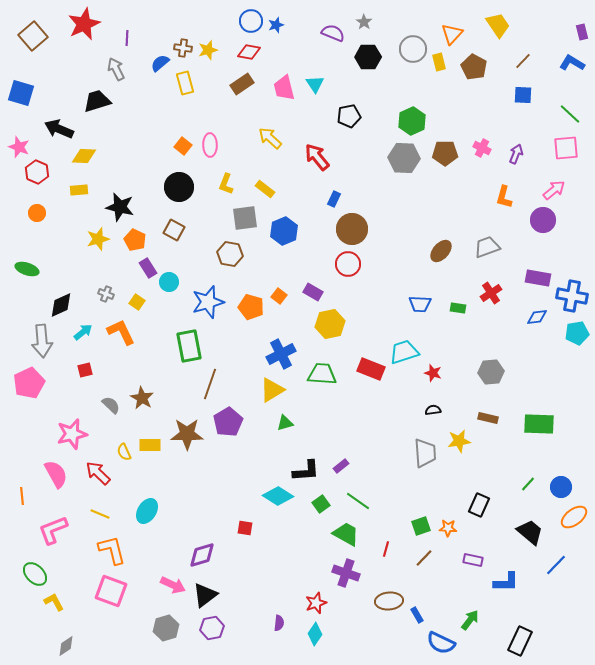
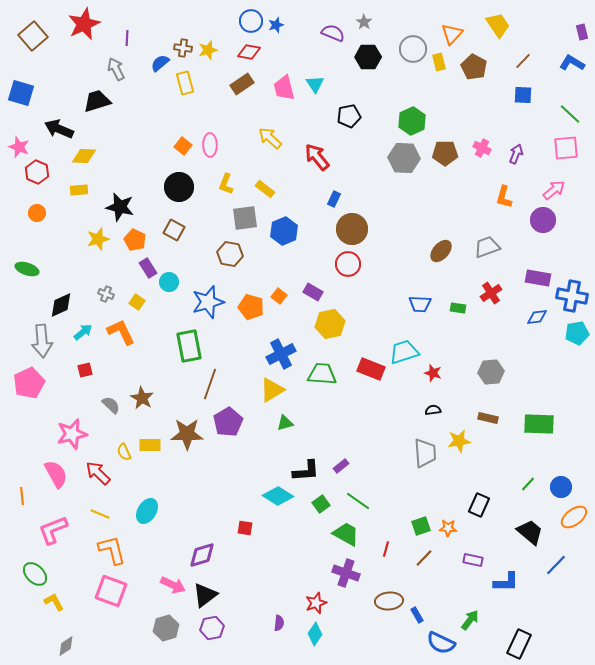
black rectangle at (520, 641): moved 1 px left, 3 px down
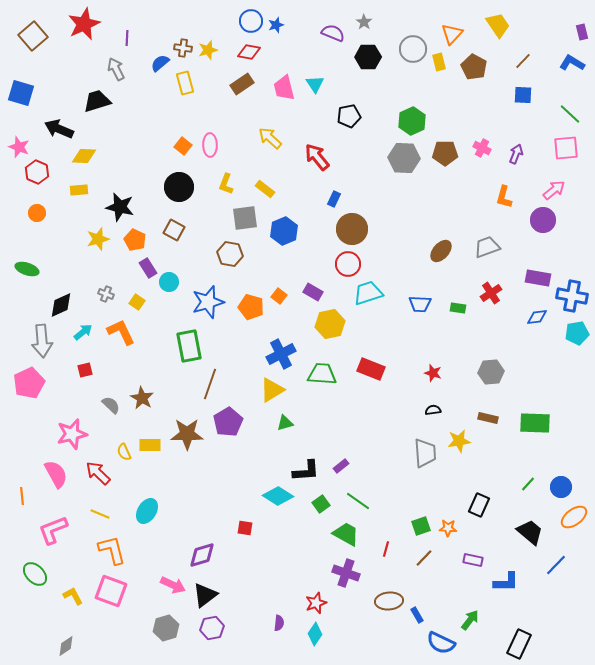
cyan trapezoid at (404, 352): moved 36 px left, 59 px up
green rectangle at (539, 424): moved 4 px left, 1 px up
yellow L-shape at (54, 602): moved 19 px right, 6 px up
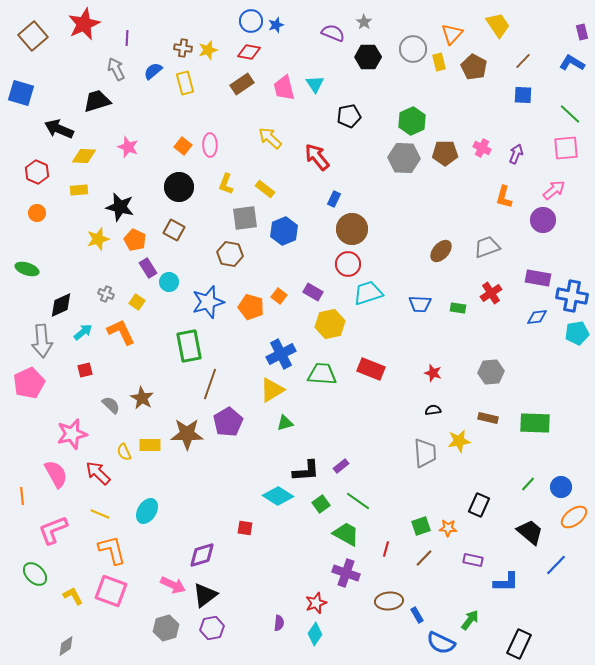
blue semicircle at (160, 63): moved 7 px left, 8 px down
pink star at (19, 147): moved 109 px right
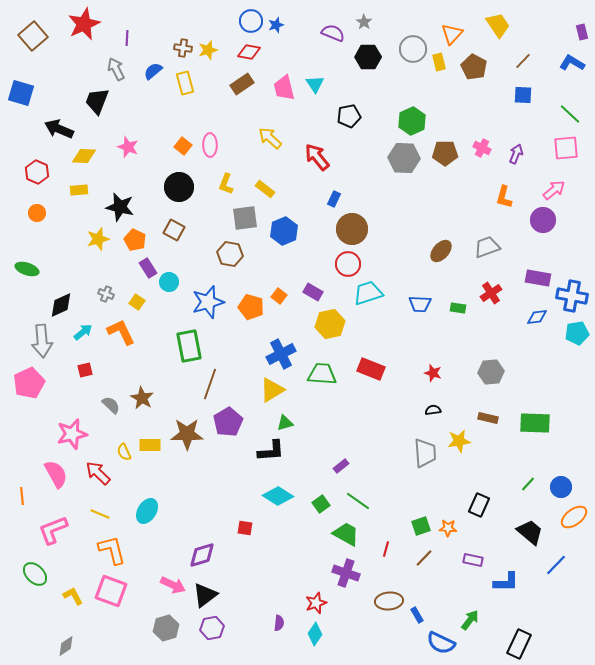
black trapezoid at (97, 101): rotated 52 degrees counterclockwise
black L-shape at (306, 471): moved 35 px left, 20 px up
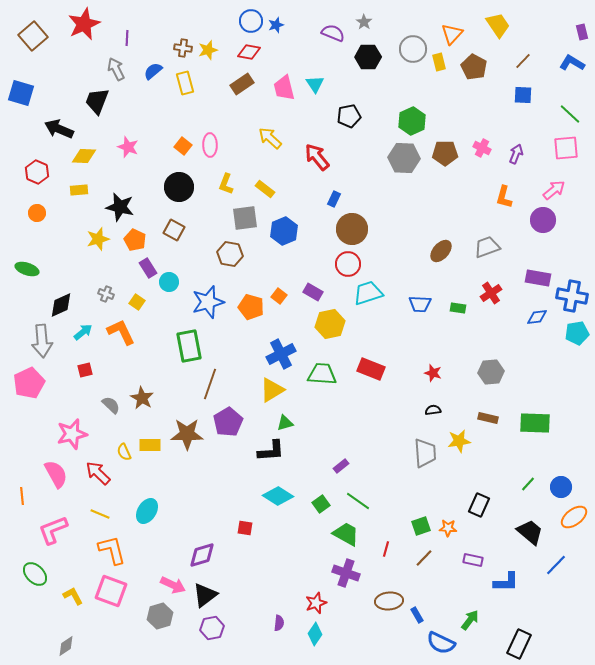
gray hexagon at (166, 628): moved 6 px left, 12 px up
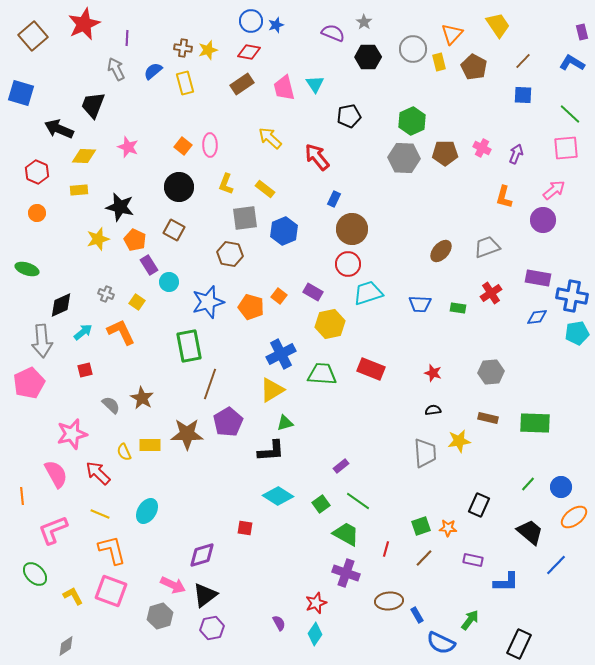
black trapezoid at (97, 101): moved 4 px left, 4 px down
purple rectangle at (148, 268): moved 1 px right, 3 px up
purple semicircle at (279, 623): rotated 35 degrees counterclockwise
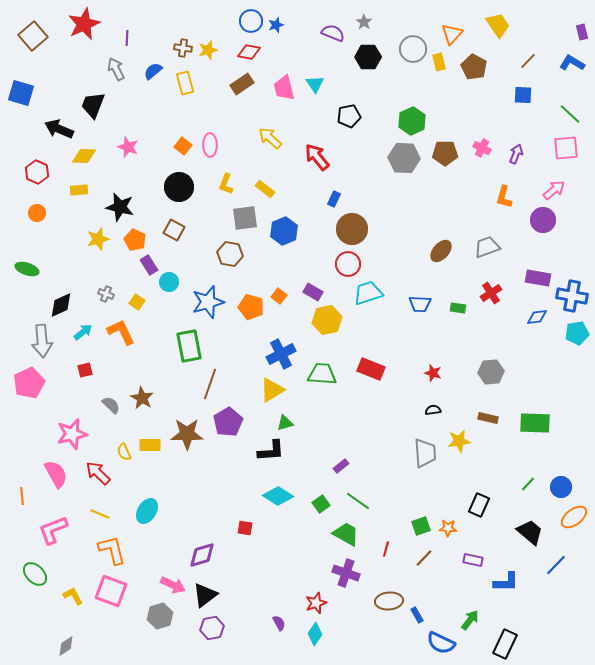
brown line at (523, 61): moved 5 px right
yellow hexagon at (330, 324): moved 3 px left, 4 px up
black rectangle at (519, 644): moved 14 px left
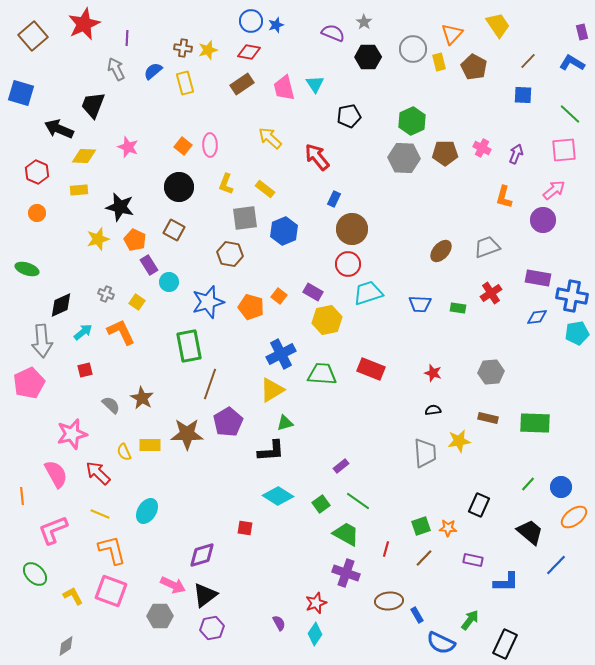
pink square at (566, 148): moved 2 px left, 2 px down
gray hexagon at (160, 616): rotated 15 degrees clockwise
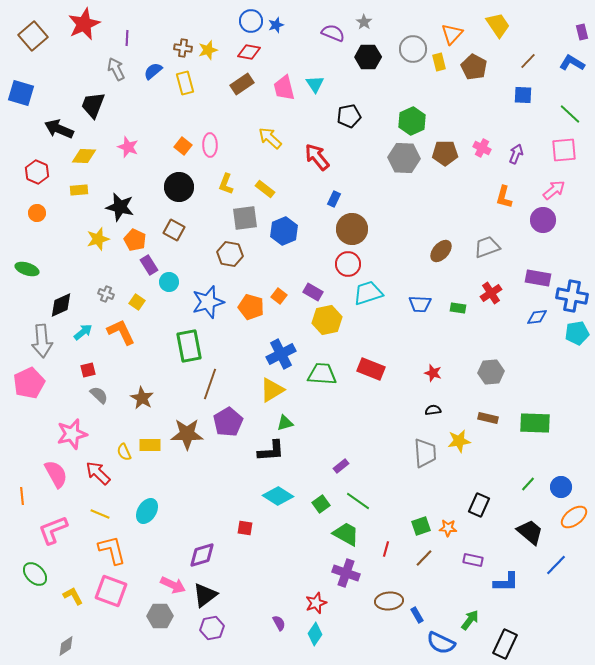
red square at (85, 370): moved 3 px right
gray semicircle at (111, 405): moved 12 px left, 10 px up
